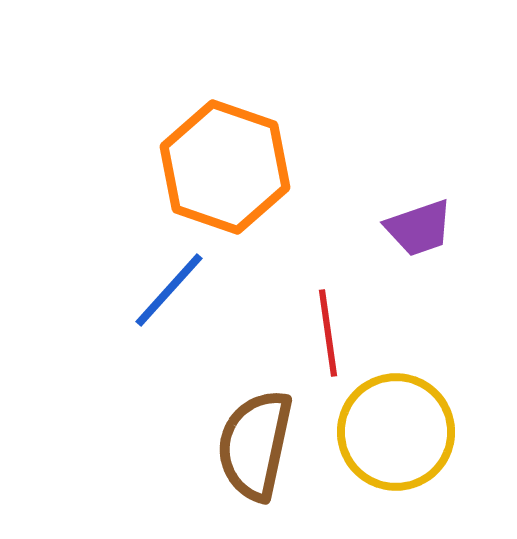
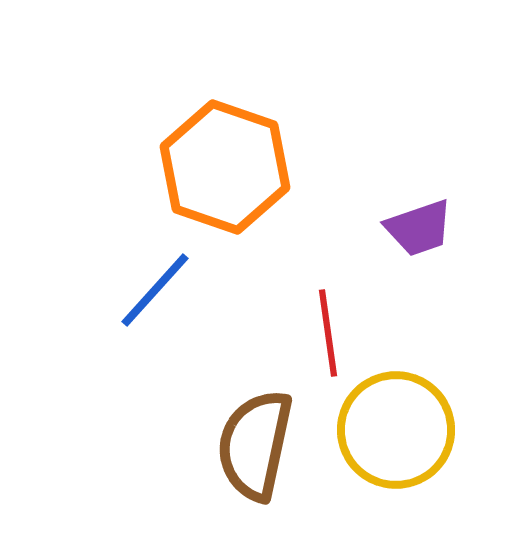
blue line: moved 14 px left
yellow circle: moved 2 px up
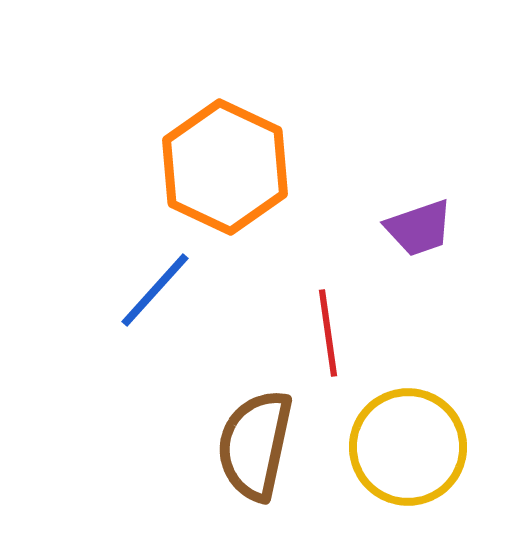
orange hexagon: rotated 6 degrees clockwise
yellow circle: moved 12 px right, 17 px down
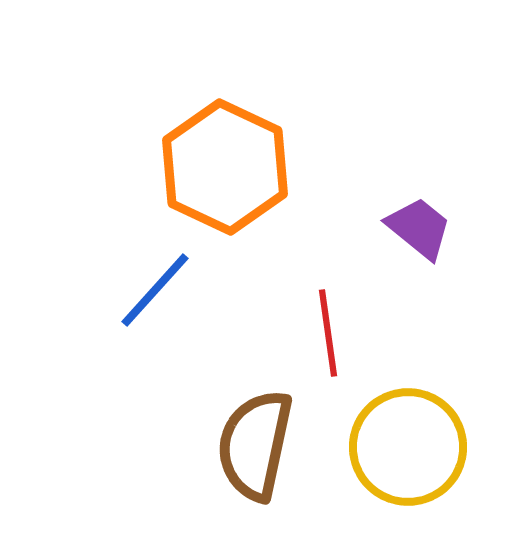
purple trapezoid: rotated 122 degrees counterclockwise
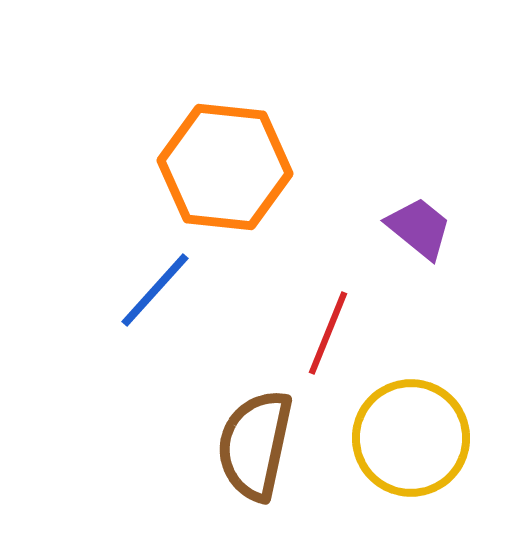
orange hexagon: rotated 19 degrees counterclockwise
red line: rotated 30 degrees clockwise
yellow circle: moved 3 px right, 9 px up
